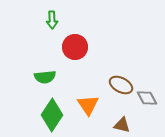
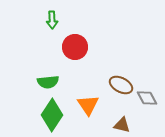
green semicircle: moved 3 px right, 5 px down
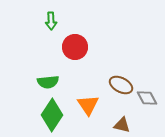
green arrow: moved 1 px left, 1 px down
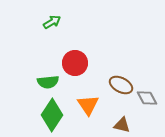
green arrow: moved 1 px right, 1 px down; rotated 120 degrees counterclockwise
red circle: moved 16 px down
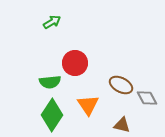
green semicircle: moved 2 px right
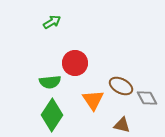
brown ellipse: moved 1 px down
orange triangle: moved 5 px right, 5 px up
